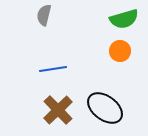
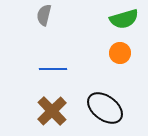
orange circle: moved 2 px down
blue line: rotated 8 degrees clockwise
brown cross: moved 6 px left, 1 px down
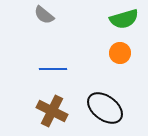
gray semicircle: rotated 65 degrees counterclockwise
brown cross: rotated 20 degrees counterclockwise
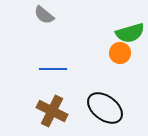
green semicircle: moved 6 px right, 14 px down
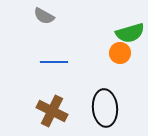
gray semicircle: moved 1 px down; rotated 10 degrees counterclockwise
blue line: moved 1 px right, 7 px up
black ellipse: rotated 48 degrees clockwise
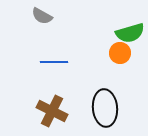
gray semicircle: moved 2 px left
